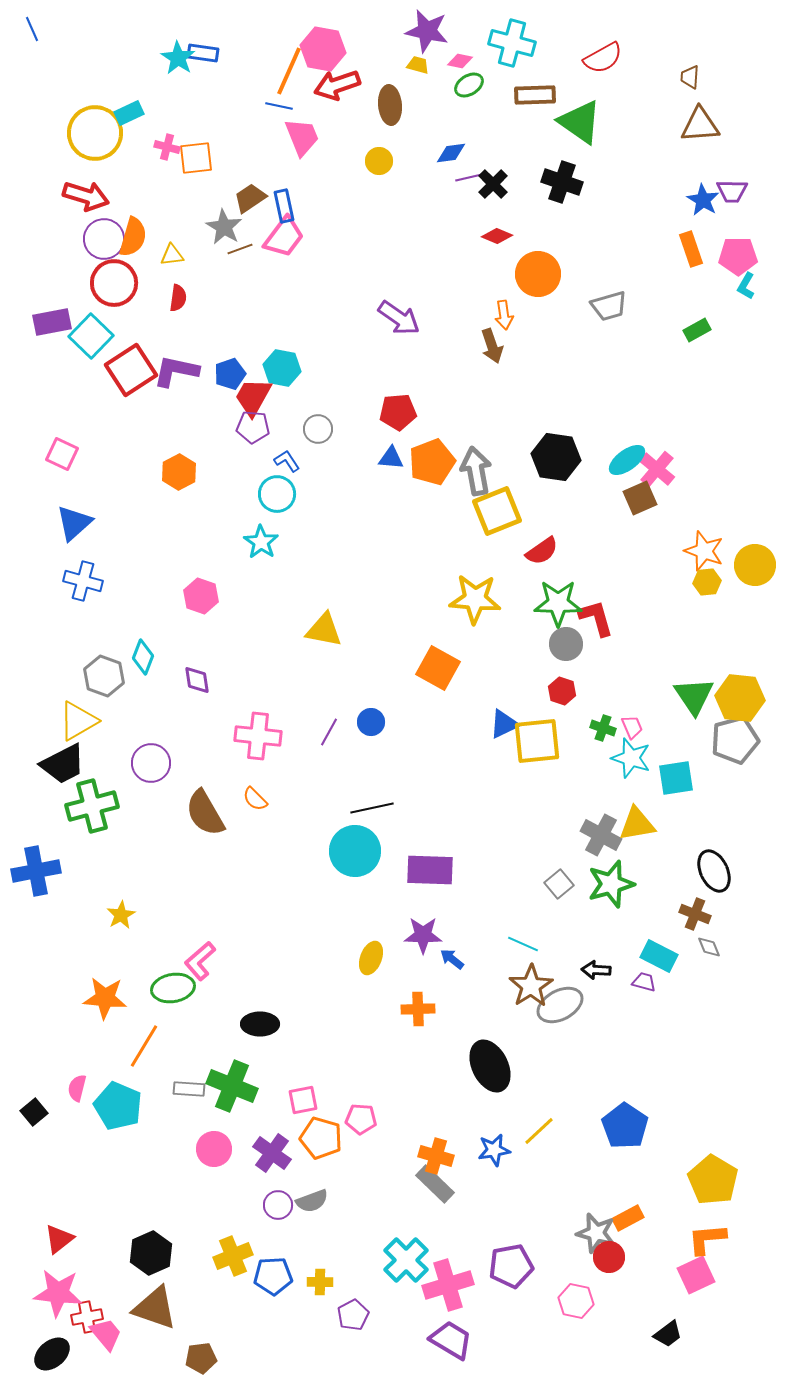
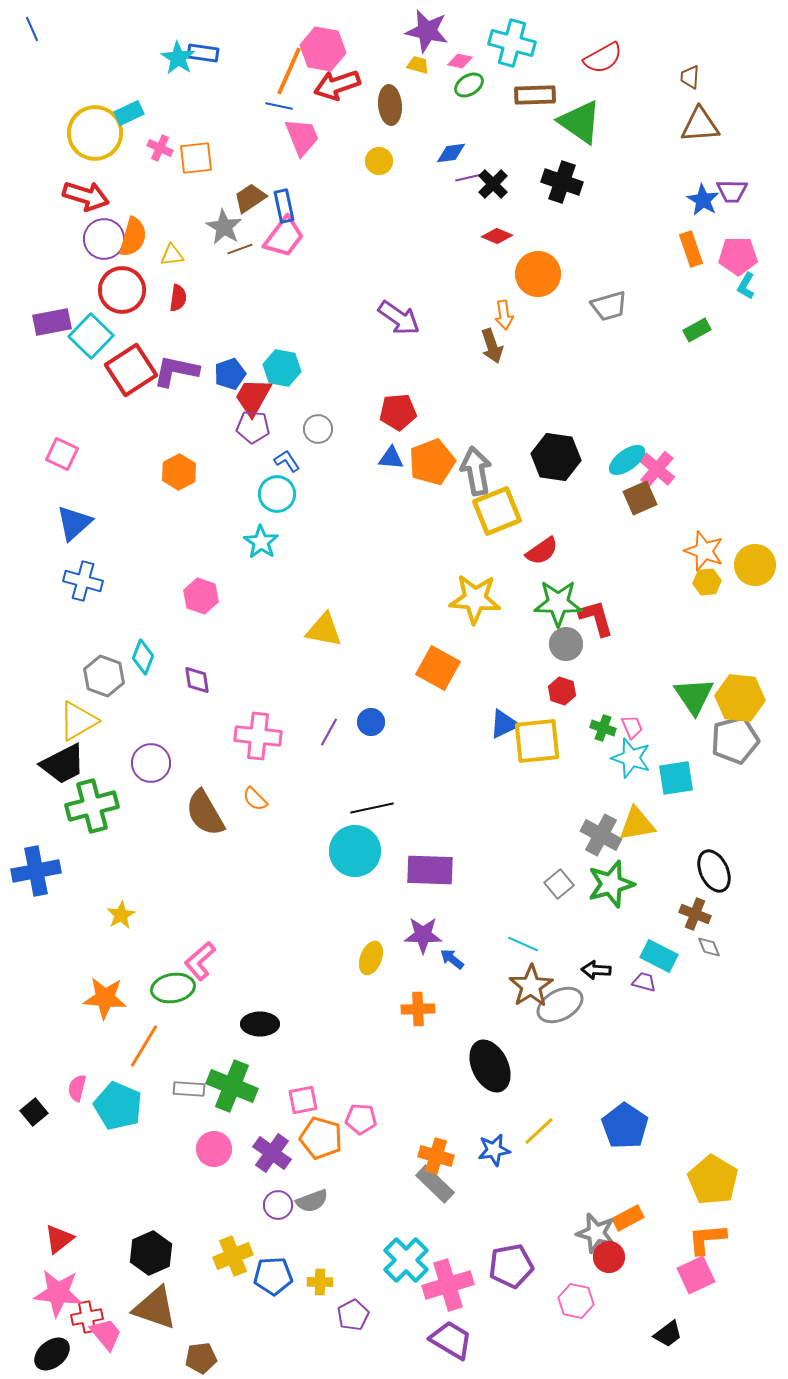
pink cross at (167, 147): moved 7 px left, 1 px down; rotated 10 degrees clockwise
red circle at (114, 283): moved 8 px right, 7 px down
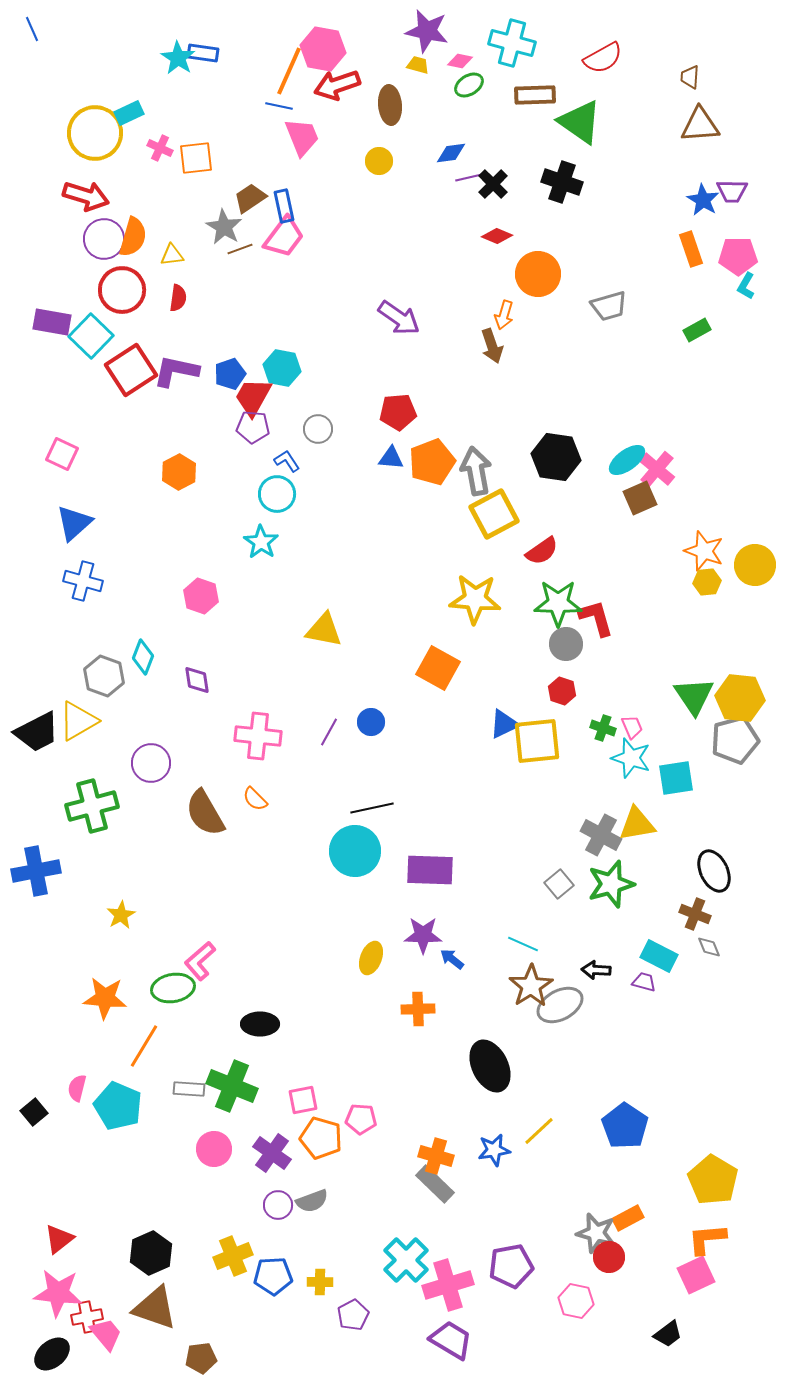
orange arrow at (504, 315): rotated 24 degrees clockwise
purple rectangle at (52, 322): rotated 21 degrees clockwise
yellow square at (497, 511): moved 3 px left, 3 px down; rotated 6 degrees counterclockwise
black trapezoid at (63, 764): moved 26 px left, 32 px up
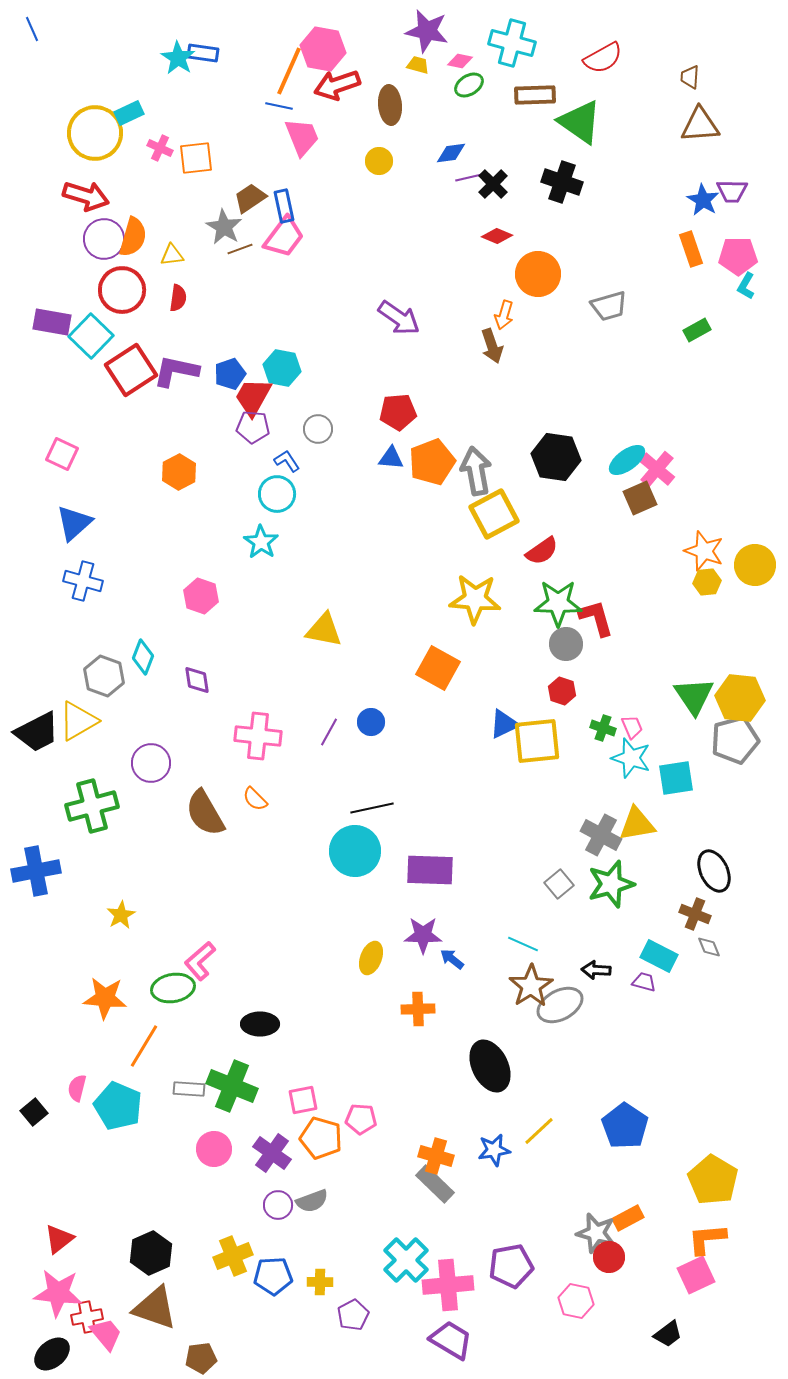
pink cross at (448, 1285): rotated 12 degrees clockwise
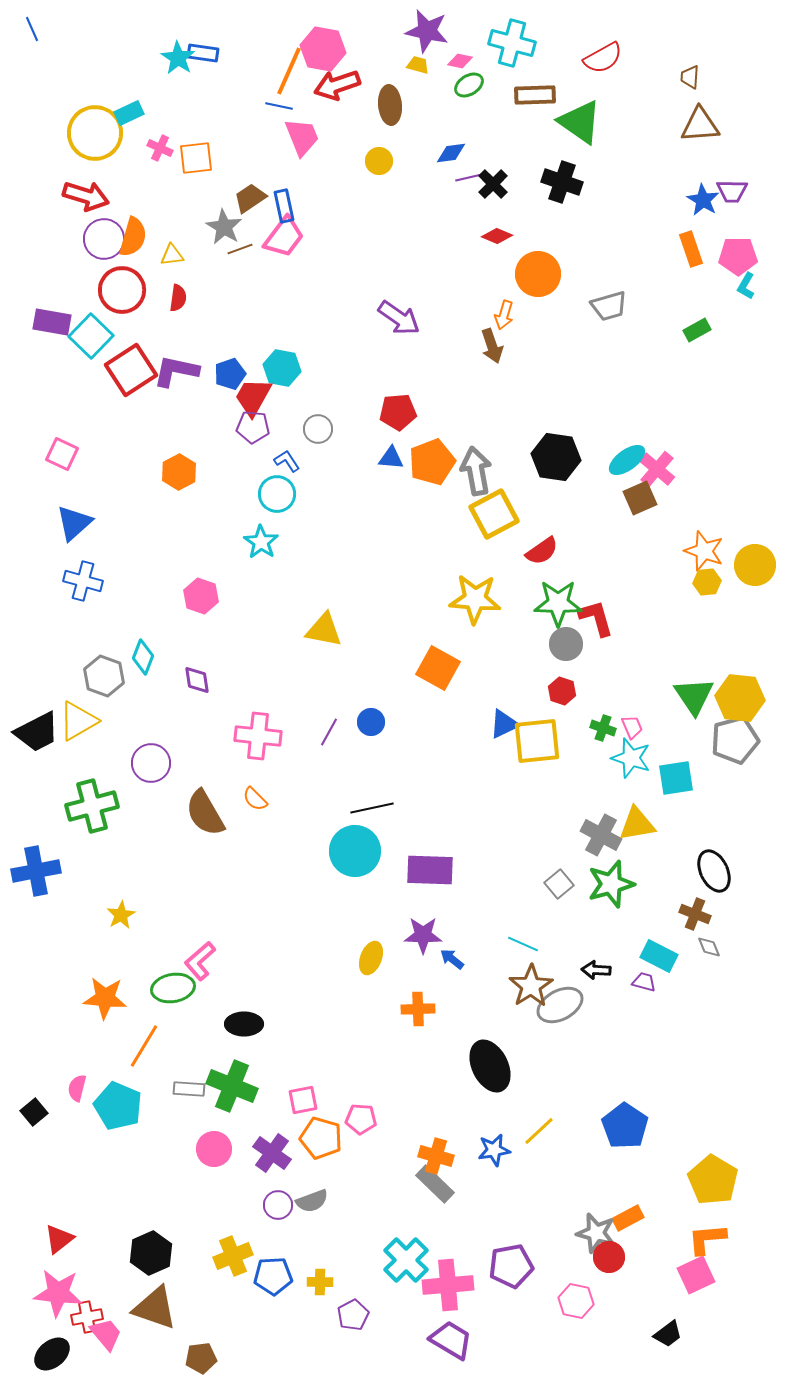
black ellipse at (260, 1024): moved 16 px left
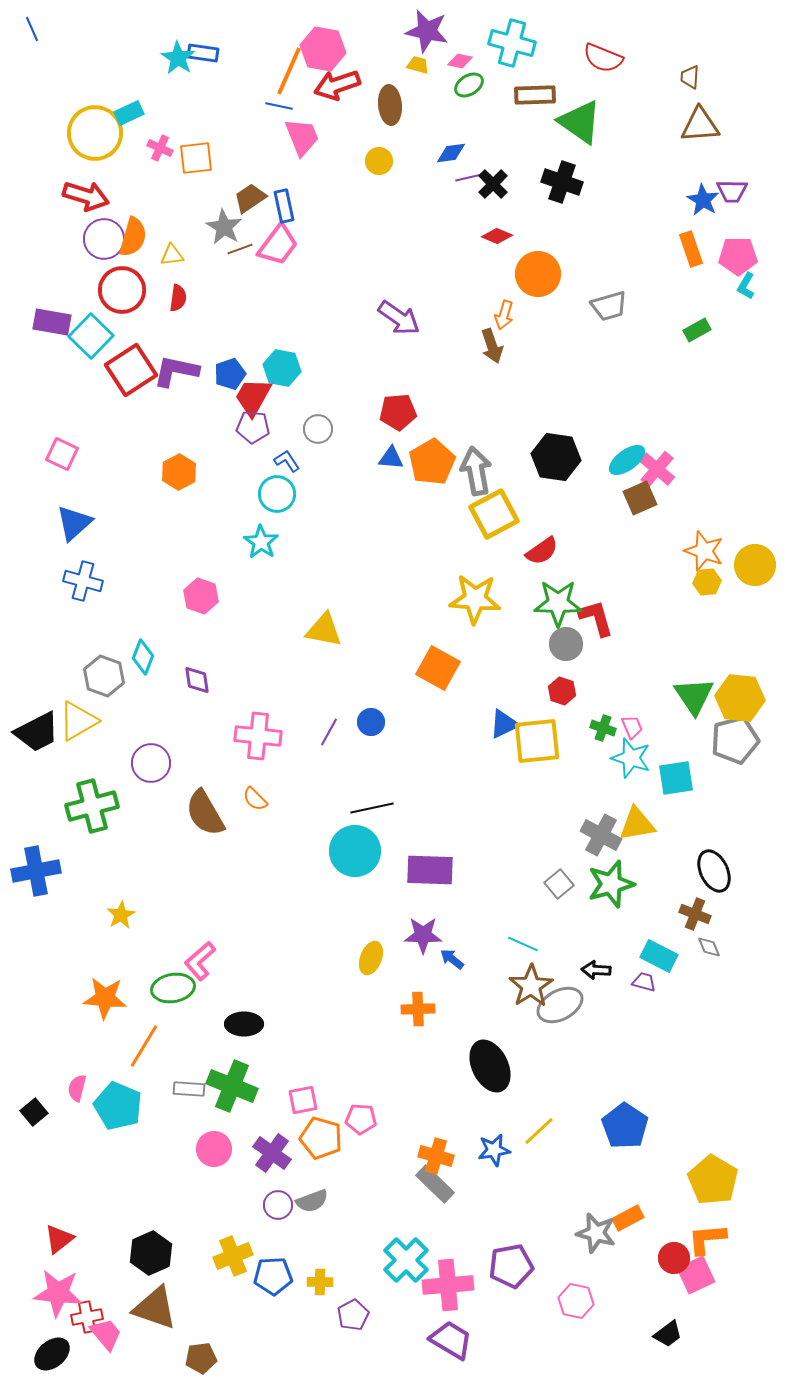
red semicircle at (603, 58): rotated 51 degrees clockwise
pink trapezoid at (284, 237): moved 6 px left, 8 px down
orange pentagon at (432, 462): rotated 9 degrees counterclockwise
red circle at (609, 1257): moved 65 px right, 1 px down
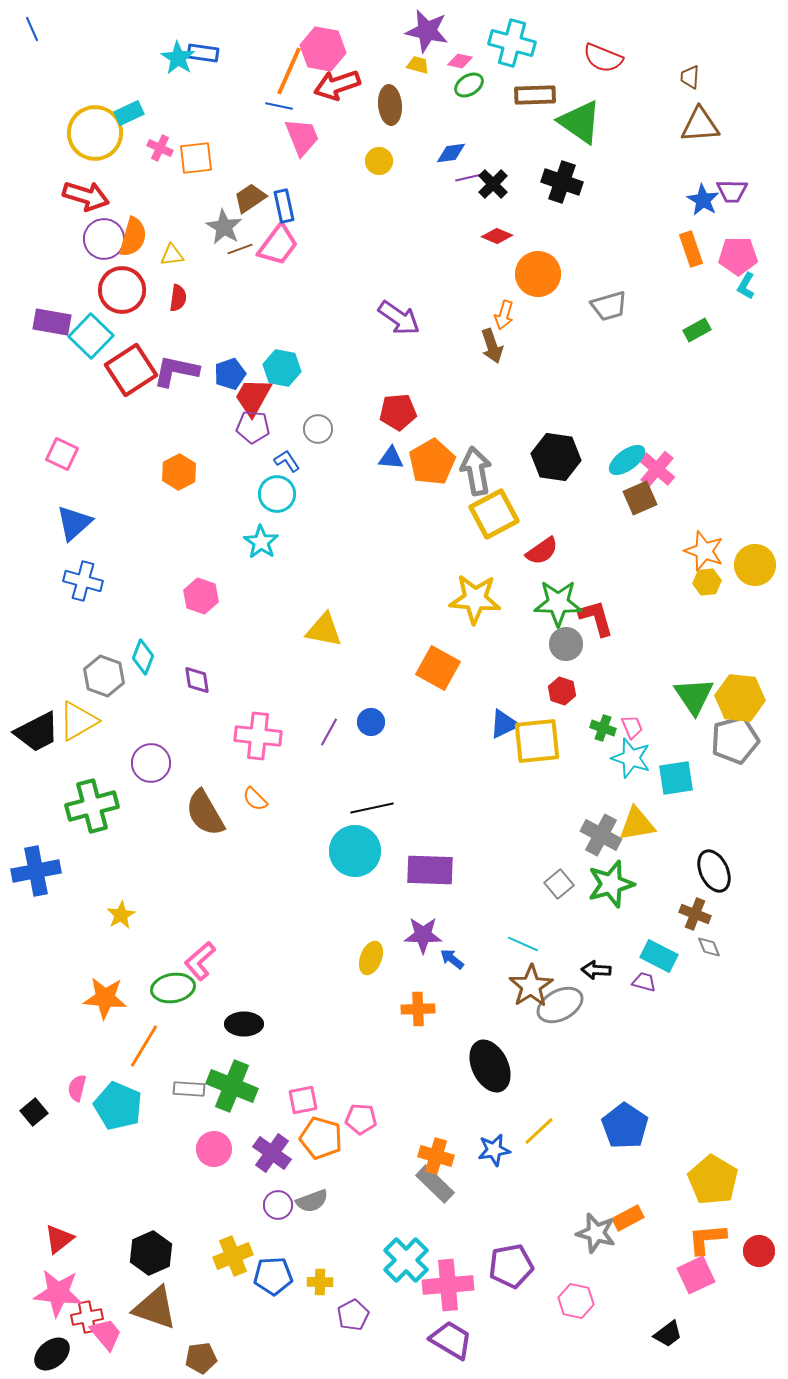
red circle at (674, 1258): moved 85 px right, 7 px up
